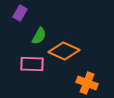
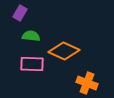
green semicircle: moved 8 px left; rotated 114 degrees counterclockwise
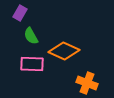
green semicircle: rotated 126 degrees counterclockwise
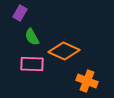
green semicircle: moved 1 px right, 1 px down
orange cross: moved 2 px up
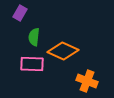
green semicircle: moved 2 px right; rotated 36 degrees clockwise
orange diamond: moved 1 px left
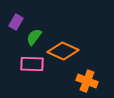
purple rectangle: moved 4 px left, 9 px down
green semicircle: rotated 30 degrees clockwise
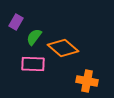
orange diamond: moved 3 px up; rotated 16 degrees clockwise
pink rectangle: moved 1 px right
orange cross: rotated 10 degrees counterclockwise
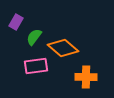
pink rectangle: moved 3 px right, 2 px down; rotated 10 degrees counterclockwise
orange cross: moved 1 px left, 4 px up; rotated 10 degrees counterclockwise
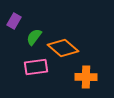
purple rectangle: moved 2 px left, 1 px up
pink rectangle: moved 1 px down
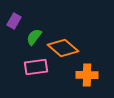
orange cross: moved 1 px right, 2 px up
